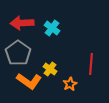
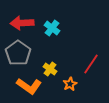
red line: rotated 30 degrees clockwise
orange L-shape: moved 5 px down
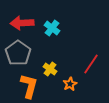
orange L-shape: rotated 110 degrees counterclockwise
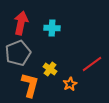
red arrow: moved 1 px left; rotated 105 degrees clockwise
cyan cross: rotated 35 degrees counterclockwise
gray pentagon: rotated 15 degrees clockwise
red line: moved 1 px right; rotated 20 degrees clockwise
orange L-shape: moved 1 px right, 1 px up
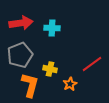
red arrow: rotated 70 degrees clockwise
gray pentagon: moved 2 px right, 2 px down
yellow cross: rotated 24 degrees counterclockwise
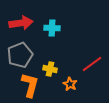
orange star: rotated 16 degrees counterclockwise
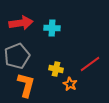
gray pentagon: moved 3 px left, 1 px down
red line: moved 2 px left
yellow cross: moved 6 px right
orange L-shape: moved 4 px left
